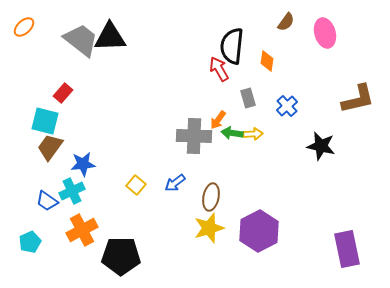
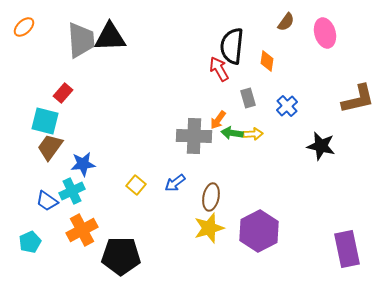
gray trapezoid: rotated 48 degrees clockwise
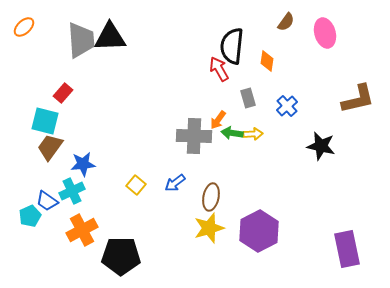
cyan pentagon: moved 26 px up
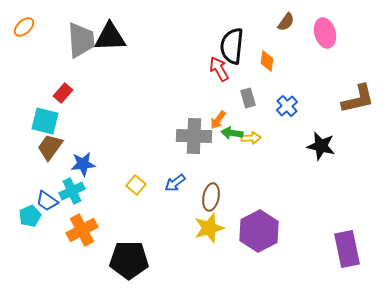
yellow arrow: moved 2 px left, 4 px down
black pentagon: moved 8 px right, 4 px down
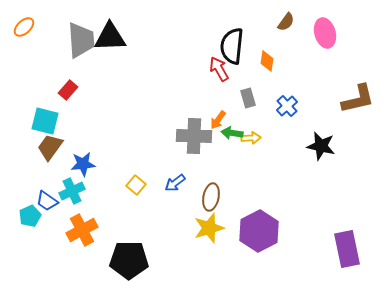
red rectangle: moved 5 px right, 3 px up
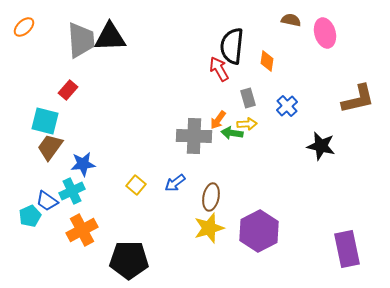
brown semicircle: moved 5 px right, 2 px up; rotated 114 degrees counterclockwise
yellow arrow: moved 4 px left, 14 px up
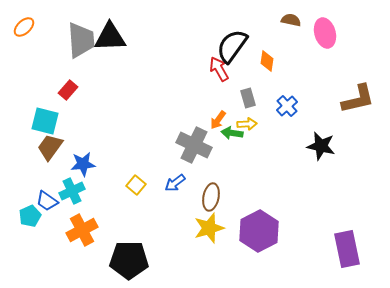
black semicircle: rotated 30 degrees clockwise
gray cross: moved 9 px down; rotated 24 degrees clockwise
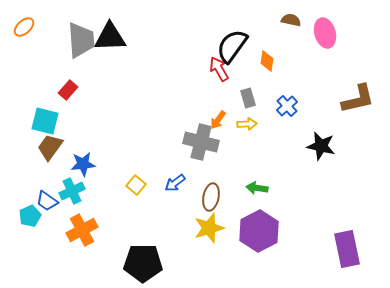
green arrow: moved 25 px right, 55 px down
gray cross: moved 7 px right, 3 px up; rotated 12 degrees counterclockwise
black pentagon: moved 14 px right, 3 px down
